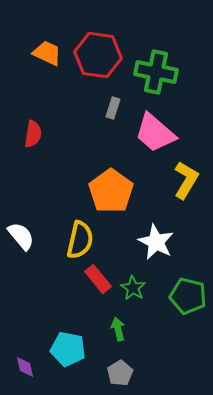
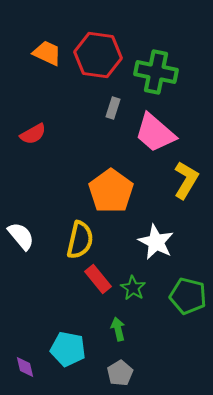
red semicircle: rotated 52 degrees clockwise
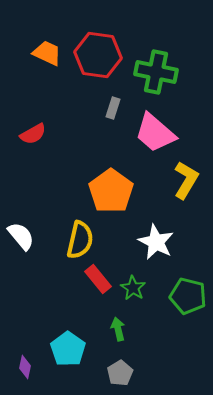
cyan pentagon: rotated 24 degrees clockwise
purple diamond: rotated 25 degrees clockwise
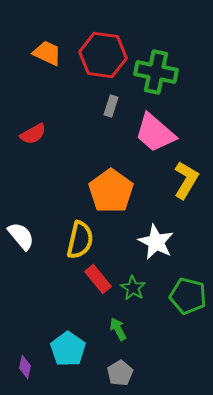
red hexagon: moved 5 px right
gray rectangle: moved 2 px left, 2 px up
green arrow: rotated 15 degrees counterclockwise
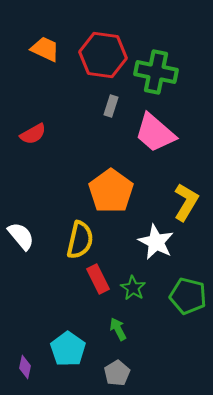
orange trapezoid: moved 2 px left, 4 px up
yellow L-shape: moved 22 px down
red rectangle: rotated 12 degrees clockwise
gray pentagon: moved 3 px left
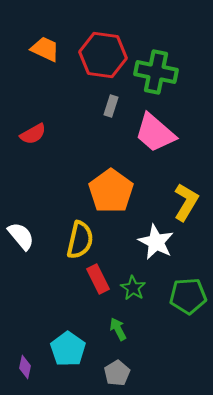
green pentagon: rotated 18 degrees counterclockwise
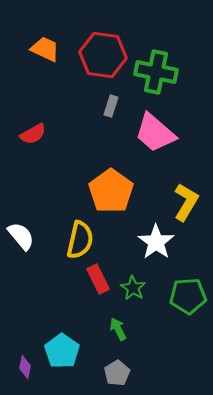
white star: rotated 9 degrees clockwise
cyan pentagon: moved 6 px left, 2 px down
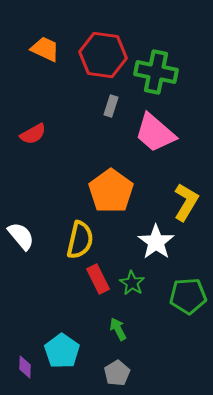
green star: moved 1 px left, 5 px up
purple diamond: rotated 10 degrees counterclockwise
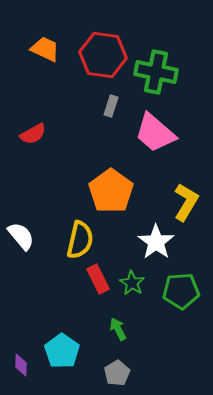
green pentagon: moved 7 px left, 5 px up
purple diamond: moved 4 px left, 2 px up
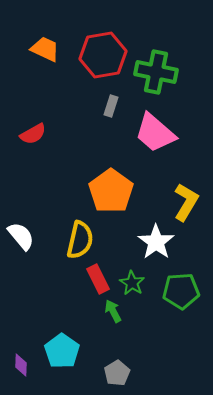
red hexagon: rotated 18 degrees counterclockwise
green arrow: moved 5 px left, 18 px up
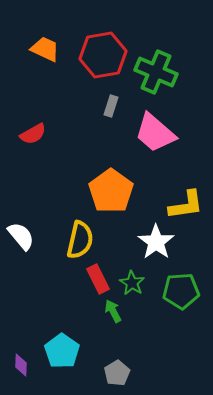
green cross: rotated 12 degrees clockwise
yellow L-shape: moved 3 px down; rotated 51 degrees clockwise
